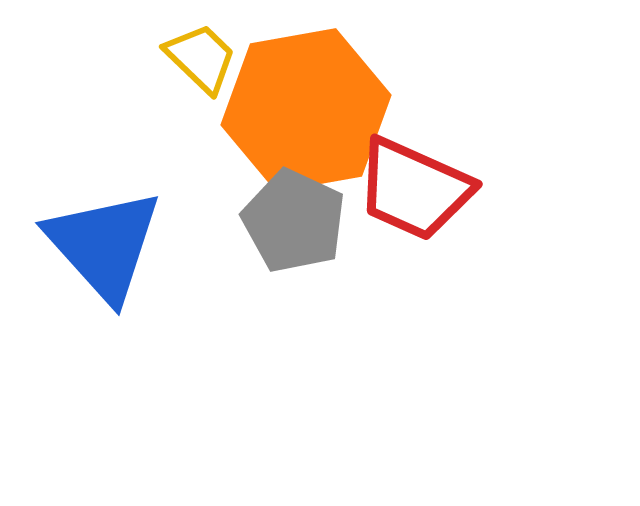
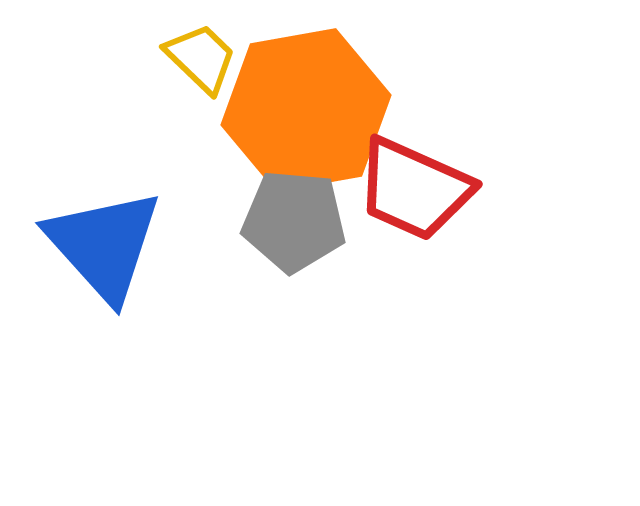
gray pentagon: rotated 20 degrees counterclockwise
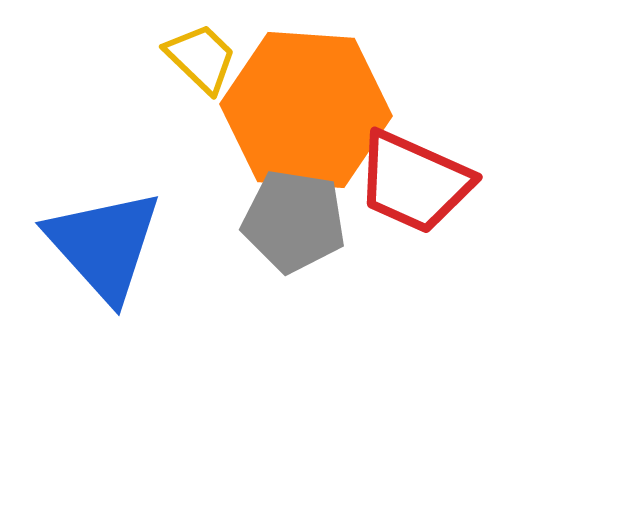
orange hexagon: rotated 14 degrees clockwise
red trapezoid: moved 7 px up
gray pentagon: rotated 4 degrees clockwise
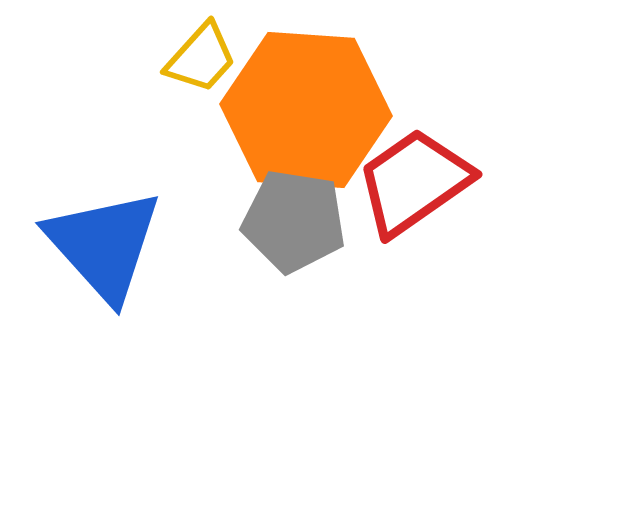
yellow trapezoid: rotated 88 degrees clockwise
red trapezoid: rotated 121 degrees clockwise
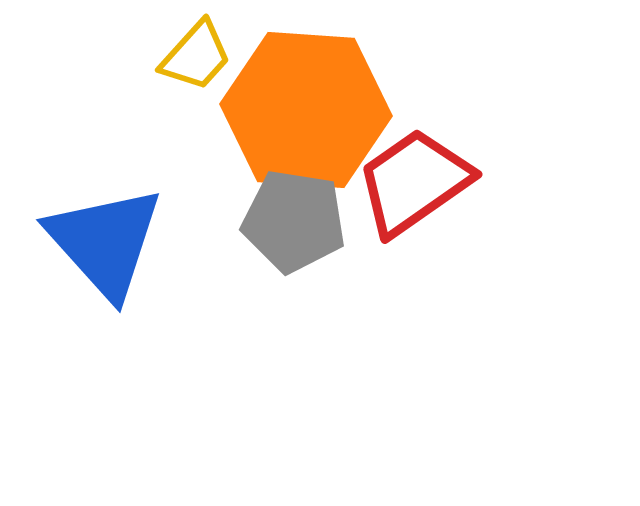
yellow trapezoid: moved 5 px left, 2 px up
blue triangle: moved 1 px right, 3 px up
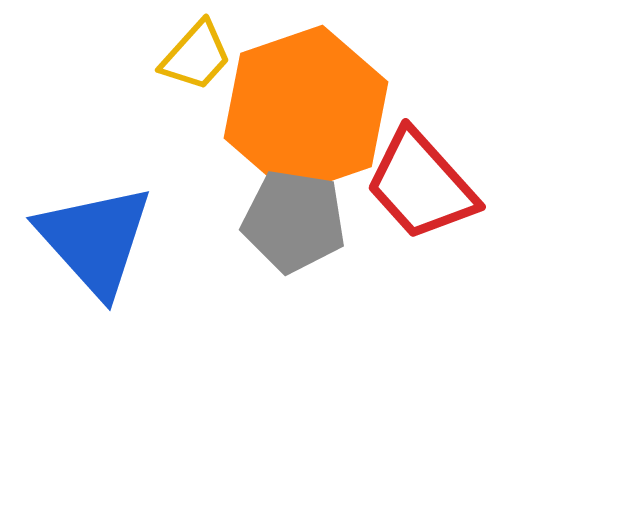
orange hexagon: rotated 23 degrees counterclockwise
red trapezoid: moved 7 px right, 3 px down; rotated 97 degrees counterclockwise
blue triangle: moved 10 px left, 2 px up
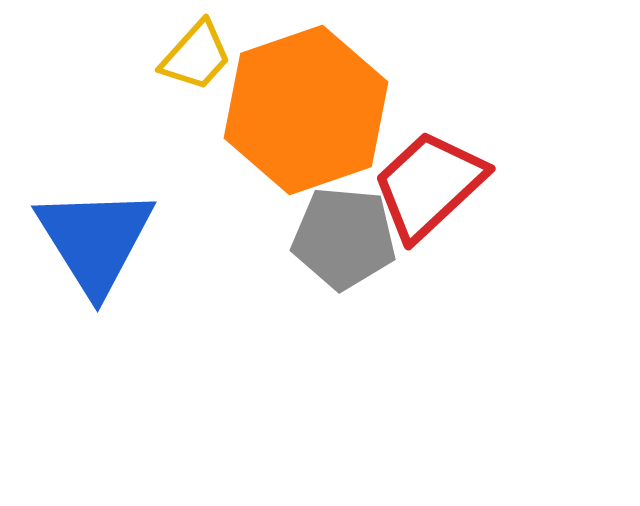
red trapezoid: moved 8 px right; rotated 89 degrees clockwise
gray pentagon: moved 50 px right, 17 px down; rotated 4 degrees counterclockwise
blue triangle: rotated 10 degrees clockwise
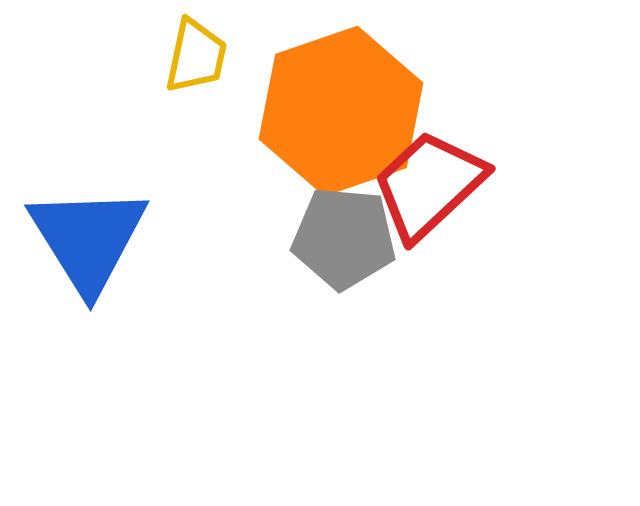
yellow trapezoid: rotated 30 degrees counterclockwise
orange hexagon: moved 35 px right, 1 px down
blue triangle: moved 7 px left, 1 px up
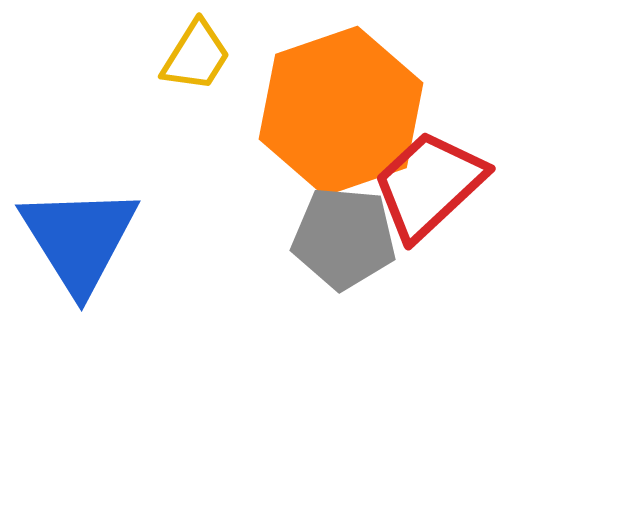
yellow trapezoid: rotated 20 degrees clockwise
blue triangle: moved 9 px left
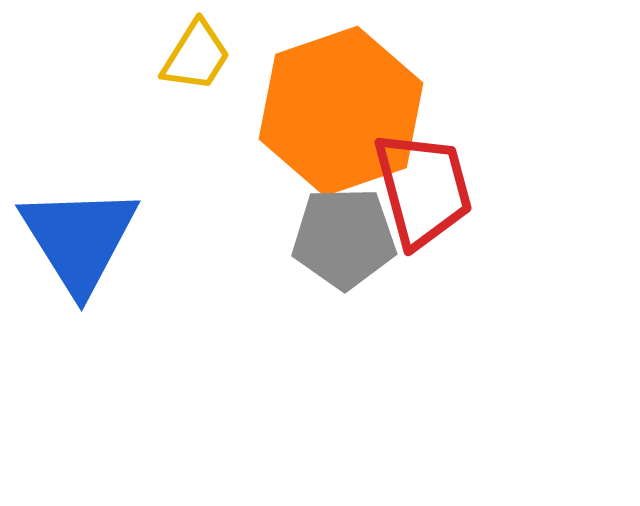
red trapezoid: moved 6 px left, 4 px down; rotated 118 degrees clockwise
gray pentagon: rotated 6 degrees counterclockwise
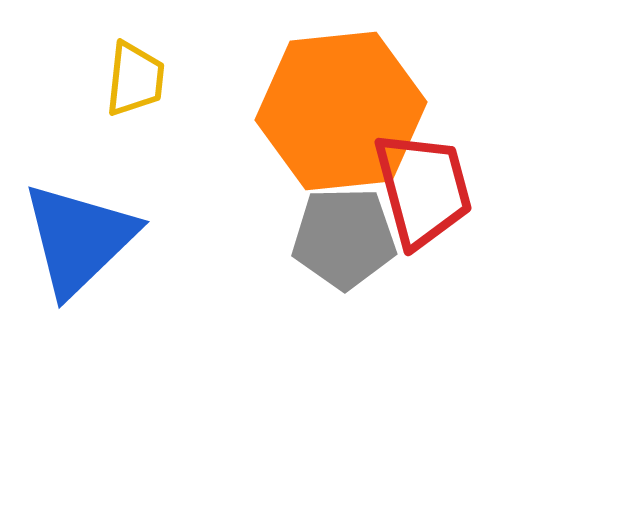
yellow trapezoid: moved 61 px left, 23 px down; rotated 26 degrees counterclockwise
orange hexagon: rotated 13 degrees clockwise
blue triangle: rotated 18 degrees clockwise
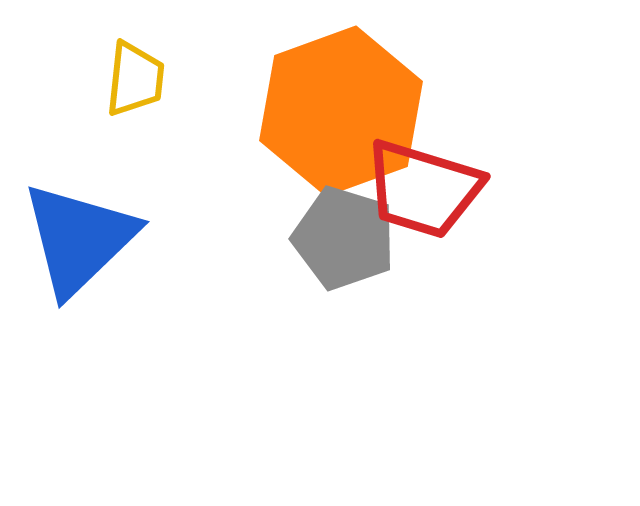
orange hexagon: rotated 14 degrees counterclockwise
red trapezoid: rotated 122 degrees clockwise
gray pentagon: rotated 18 degrees clockwise
